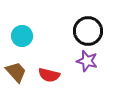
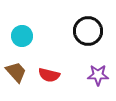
purple star: moved 11 px right, 14 px down; rotated 15 degrees counterclockwise
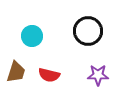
cyan circle: moved 10 px right
brown trapezoid: rotated 60 degrees clockwise
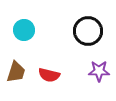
cyan circle: moved 8 px left, 6 px up
purple star: moved 1 px right, 4 px up
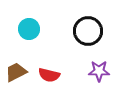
cyan circle: moved 5 px right, 1 px up
brown trapezoid: rotated 135 degrees counterclockwise
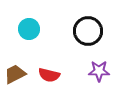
brown trapezoid: moved 1 px left, 2 px down
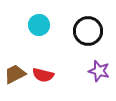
cyan circle: moved 10 px right, 4 px up
purple star: rotated 15 degrees clockwise
red semicircle: moved 6 px left
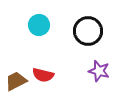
brown trapezoid: moved 1 px right, 7 px down
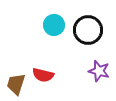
cyan circle: moved 15 px right
black circle: moved 1 px up
brown trapezoid: moved 3 px down; rotated 45 degrees counterclockwise
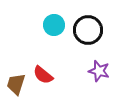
red semicircle: rotated 25 degrees clockwise
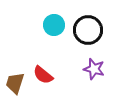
purple star: moved 5 px left, 2 px up
brown trapezoid: moved 1 px left, 1 px up
